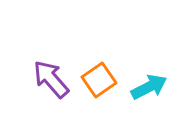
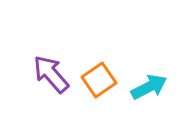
purple arrow: moved 5 px up
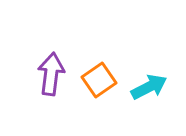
purple arrow: rotated 48 degrees clockwise
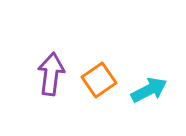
cyan arrow: moved 3 px down
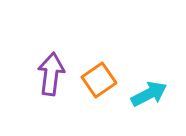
cyan arrow: moved 4 px down
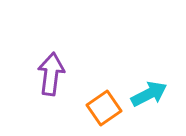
orange square: moved 5 px right, 28 px down
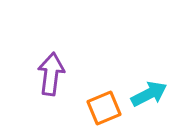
orange square: rotated 12 degrees clockwise
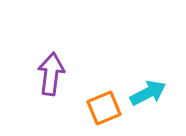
cyan arrow: moved 1 px left, 1 px up
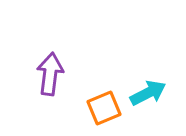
purple arrow: moved 1 px left
